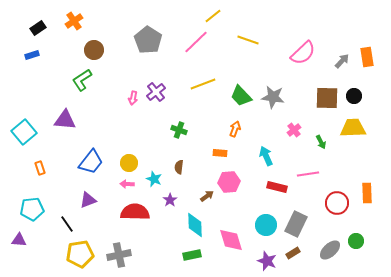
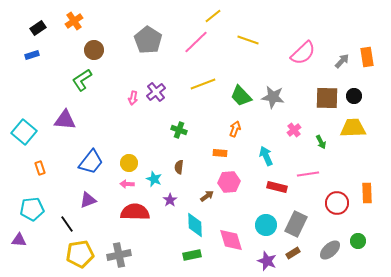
cyan square at (24, 132): rotated 10 degrees counterclockwise
green circle at (356, 241): moved 2 px right
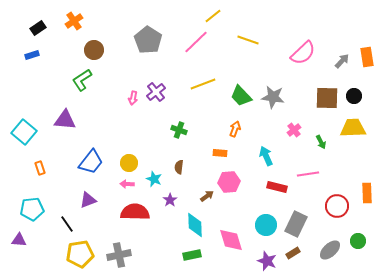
red circle at (337, 203): moved 3 px down
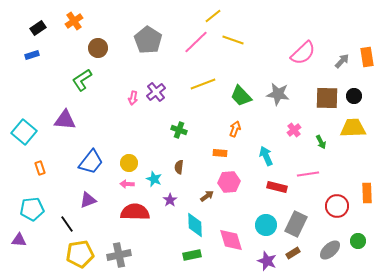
yellow line at (248, 40): moved 15 px left
brown circle at (94, 50): moved 4 px right, 2 px up
gray star at (273, 97): moved 5 px right, 3 px up
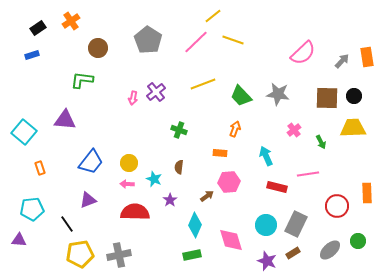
orange cross at (74, 21): moved 3 px left
green L-shape at (82, 80): rotated 40 degrees clockwise
cyan diamond at (195, 225): rotated 25 degrees clockwise
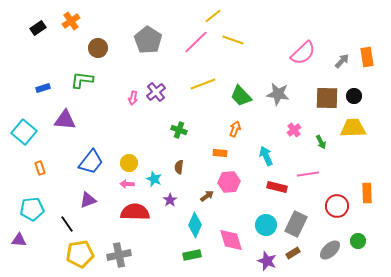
blue rectangle at (32, 55): moved 11 px right, 33 px down
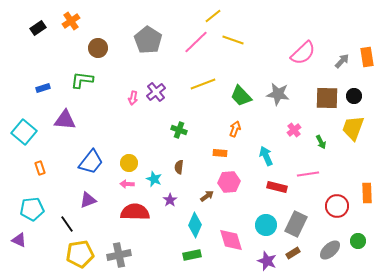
yellow trapezoid at (353, 128): rotated 68 degrees counterclockwise
purple triangle at (19, 240): rotated 21 degrees clockwise
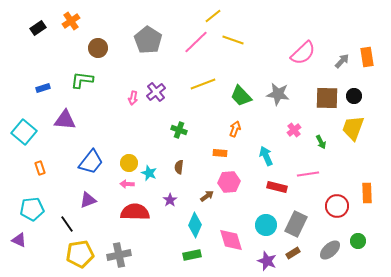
cyan star at (154, 179): moved 5 px left, 6 px up
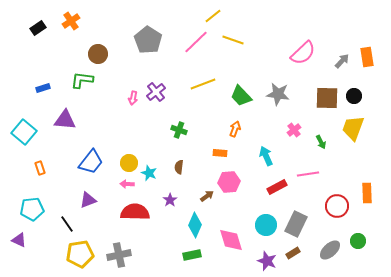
brown circle at (98, 48): moved 6 px down
red rectangle at (277, 187): rotated 42 degrees counterclockwise
